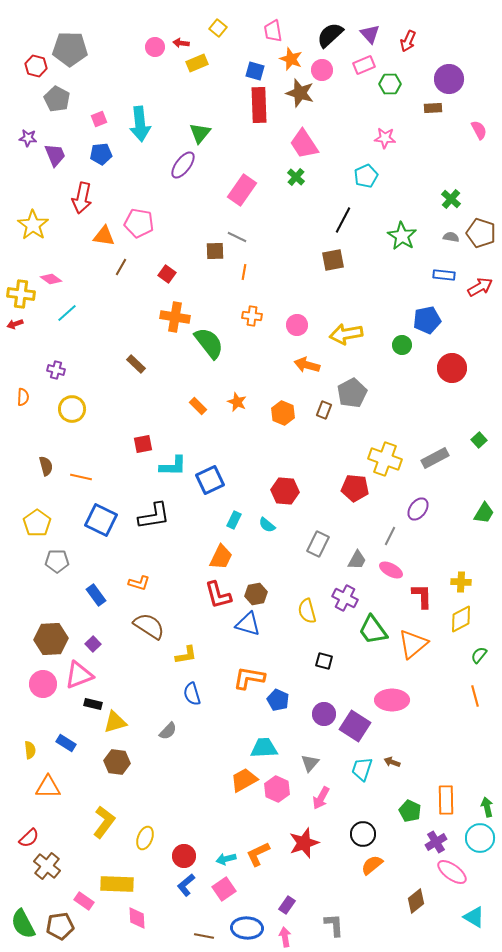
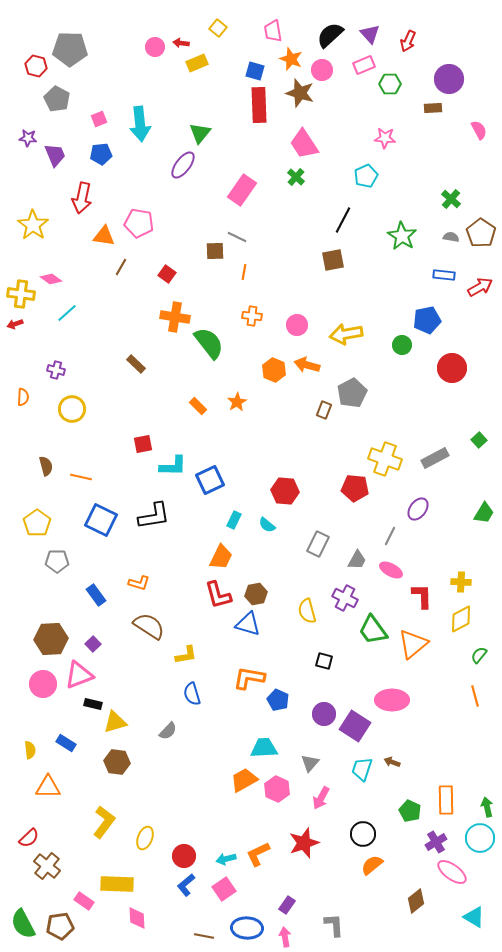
brown pentagon at (481, 233): rotated 16 degrees clockwise
orange star at (237, 402): rotated 18 degrees clockwise
orange hexagon at (283, 413): moved 9 px left, 43 px up
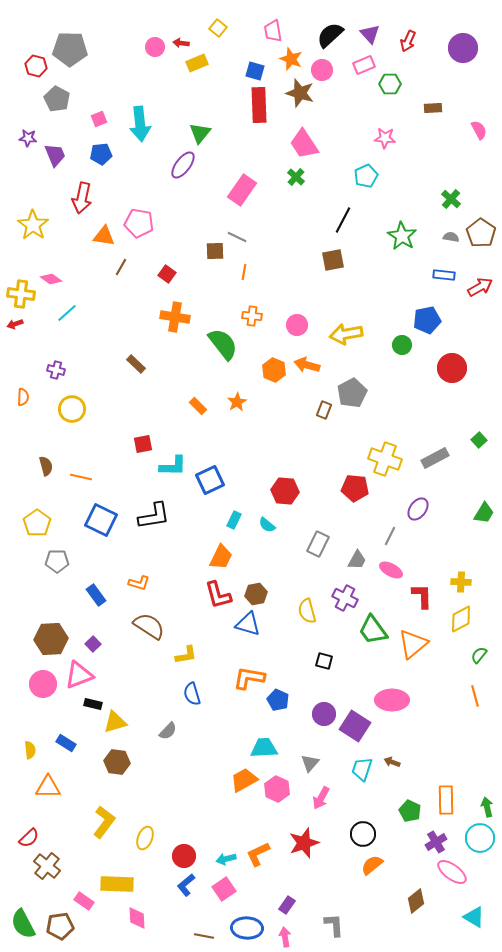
purple circle at (449, 79): moved 14 px right, 31 px up
green semicircle at (209, 343): moved 14 px right, 1 px down
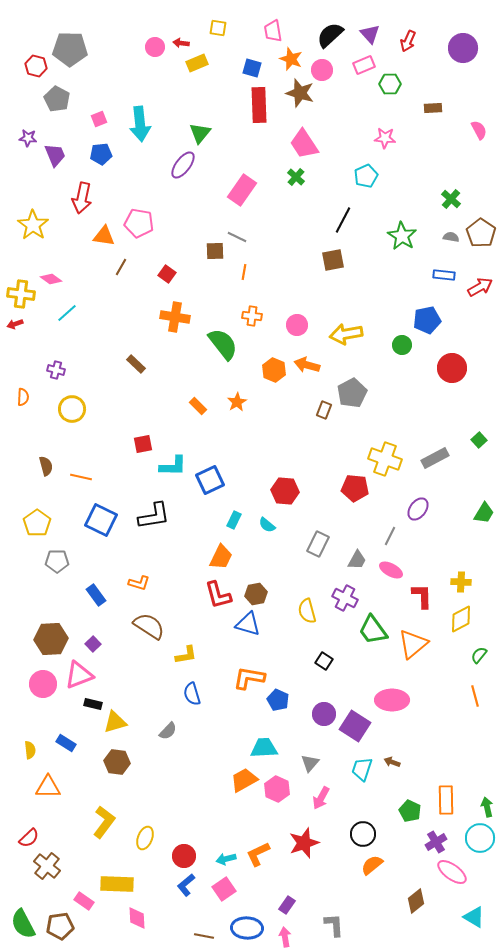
yellow square at (218, 28): rotated 30 degrees counterclockwise
blue square at (255, 71): moved 3 px left, 3 px up
black square at (324, 661): rotated 18 degrees clockwise
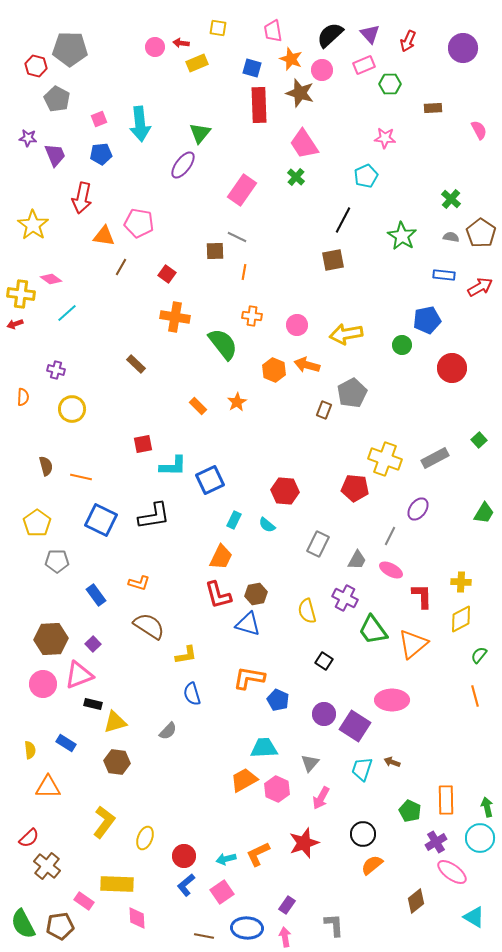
pink square at (224, 889): moved 2 px left, 3 px down
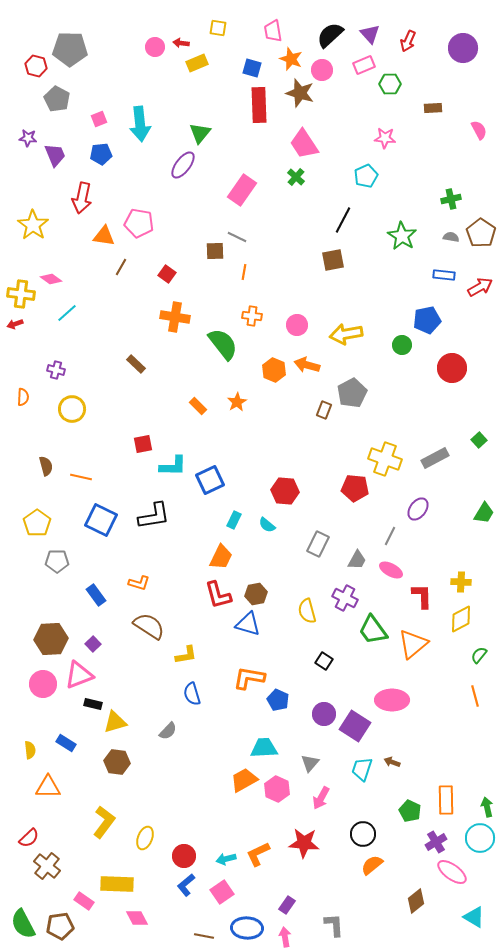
green cross at (451, 199): rotated 36 degrees clockwise
red star at (304, 843): rotated 24 degrees clockwise
pink diamond at (137, 918): rotated 25 degrees counterclockwise
